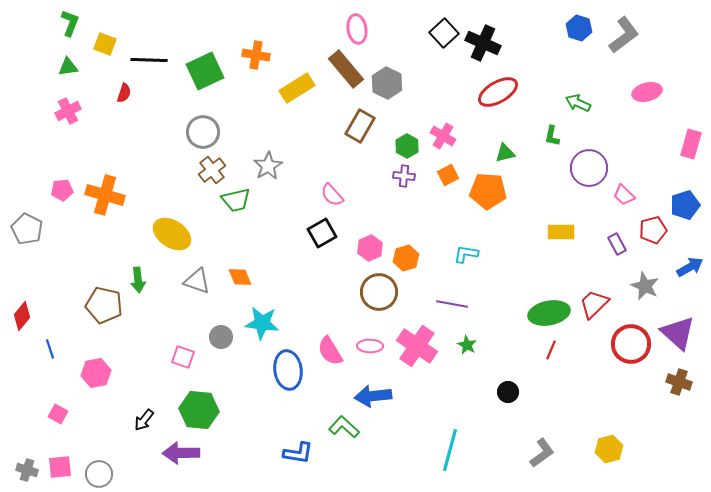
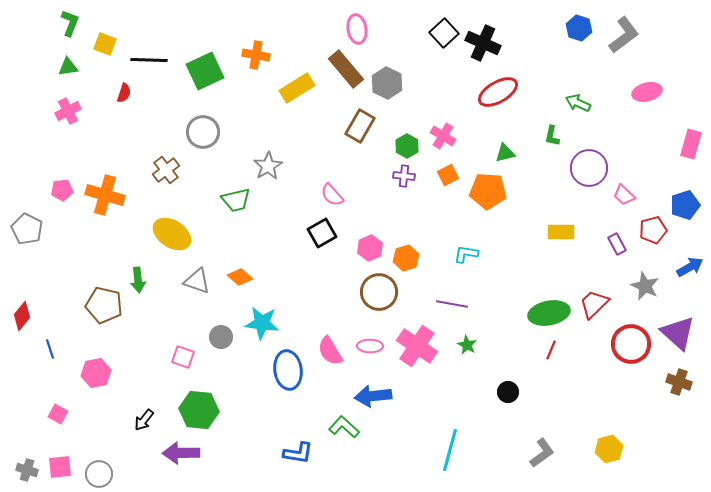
brown cross at (212, 170): moved 46 px left
orange diamond at (240, 277): rotated 25 degrees counterclockwise
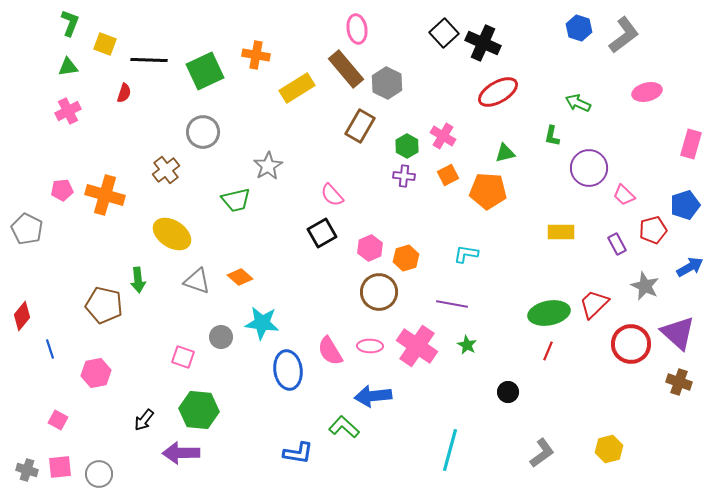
red line at (551, 350): moved 3 px left, 1 px down
pink square at (58, 414): moved 6 px down
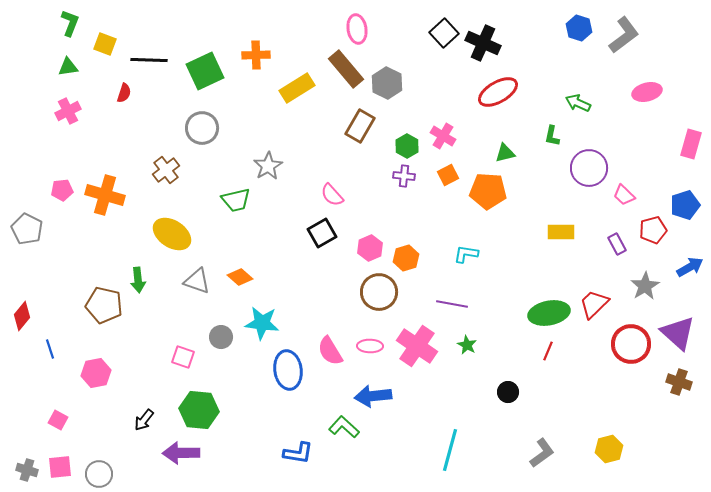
orange cross at (256, 55): rotated 12 degrees counterclockwise
gray circle at (203, 132): moved 1 px left, 4 px up
gray star at (645, 286): rotated 16 degrees clockwise
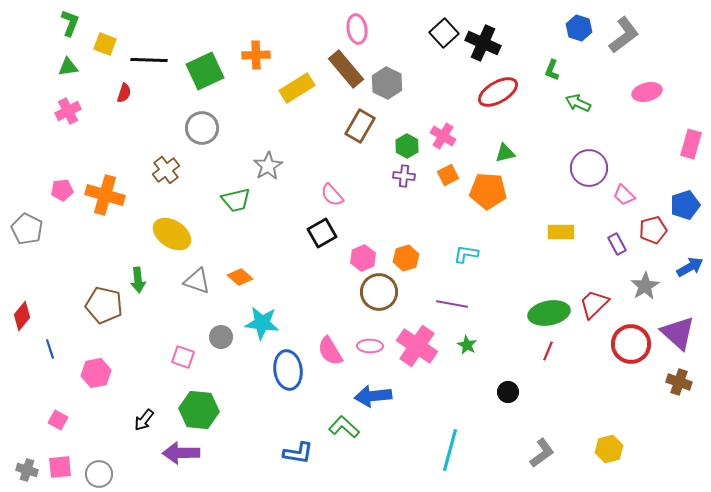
green L-shape at (552, 136): moved 66 px up; rotated 10 degrees clockwise
pink hexagon at (370, 248): moved 7 px left, 10 px down
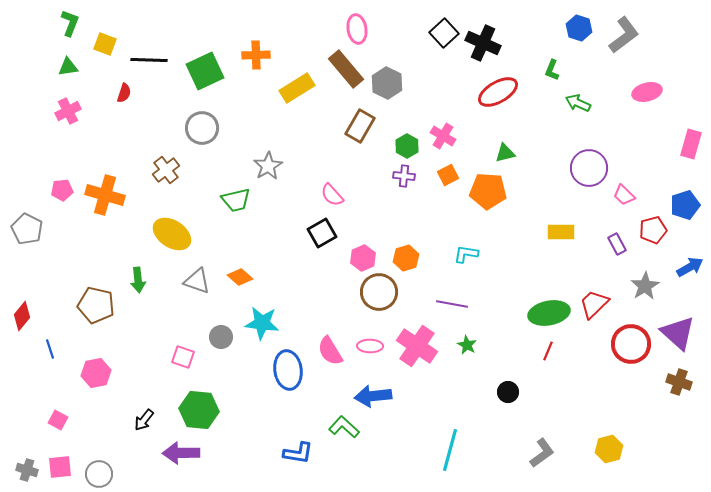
brown pentagon at (104, 305): moved 8 px left
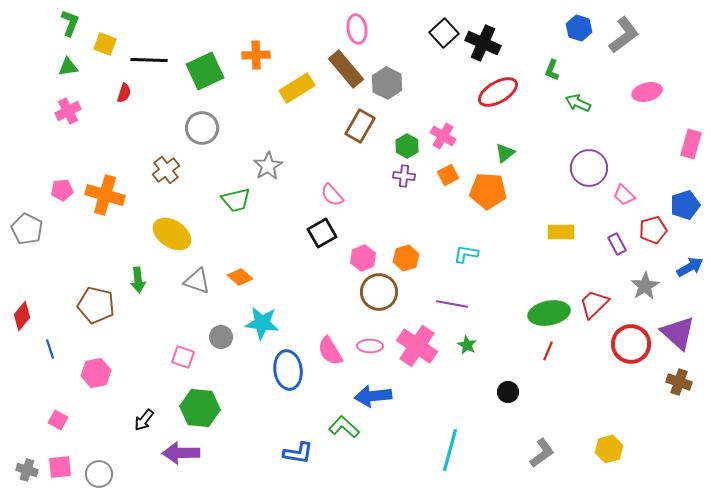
green triangle at (505, 153): rotated 25 degrees counterclockwise
green hexagon at (199, 410): moved 1 px right, 2 px up
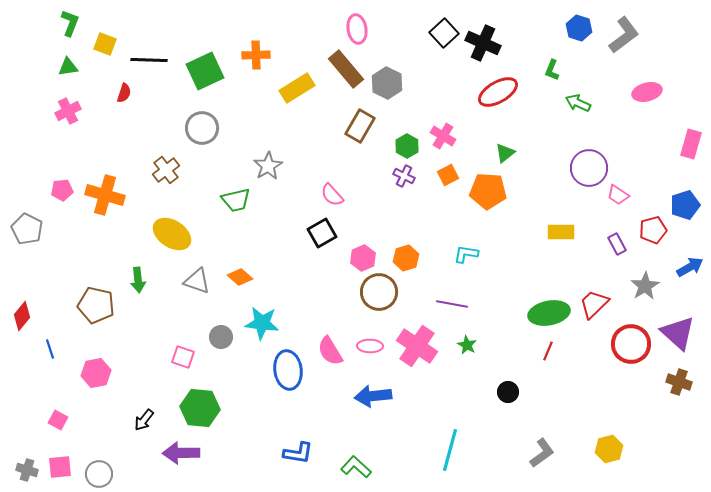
purple cross at (404, 176): rotated 20 degrees clockwise
pink trapezoid at (624, 195): moved 6 px left; rotated 10 degrees counterclockwise
green L-shape at (344, 427): moved 12 px right, 40 px down
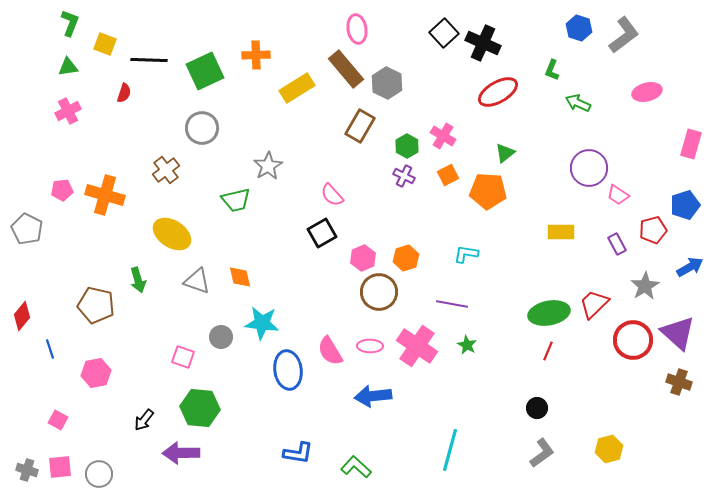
orange diamond at (240, 277): rotated 35 degrees clockwise
green arrow at (138, 280): rotated 10 degrees counterclockwise
red circle at (631, 344): moved 2 px right, 4 px up
black circle at (508, 392): moved 29 px right, 16 px down
